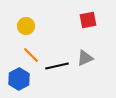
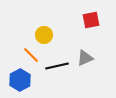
red square: moved 3 px right
yellow circle: moved 18 px right, 9 px down
blue hexagon: moved 1 px right, 1 px down
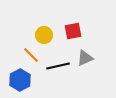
red square: moved 18 px left, 11 px down
black line: moved 1 px right
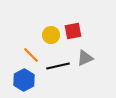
yellow circle: moved 7 px right
blue hexagon: moved 4 px right
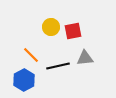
yellow circle: moved 8 px up
gray triangle: rotated 18 degrees clockwise
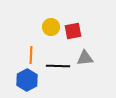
orange line: rotated 48 degrees clockwise
black line: rotated 15 degrees clockwise
blue hexagon: moved 3 px right
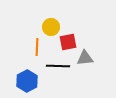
red square: moved 5 px left, 11 px down
orange line: moved 6 px right, 8 px up
blue hexagon: moved 1 px down
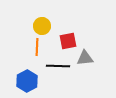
yellow circle: moved 9 px left, 1 px up
red square: moved 1 px up
